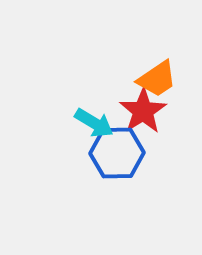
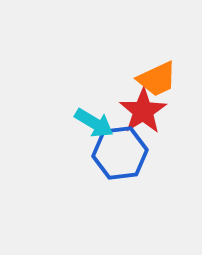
orange trapezoid: rotated 9 degrees clockwise
blue hexagon: moved 3 px right; rotated 6 degrees counterclockwise
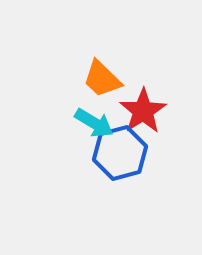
orange trapezoid: moved 55 px left; rotated 69 degrees clockwise
blue hexagon: rotated 8 degrees counterclockwise
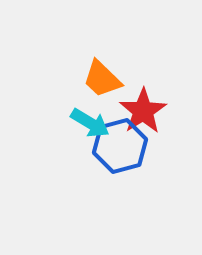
cyan arrow: moved 4 px left
blue hexagon: moved 7 px up
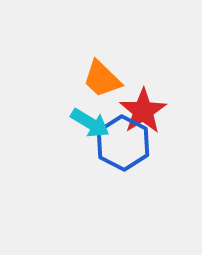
blue hexagon: moved 3 px right, 3 px up; rotated 18 degrees counterclockwise
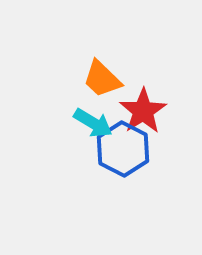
cyan arrow: moved 3 px right
blue hexagon: moved 6 px down
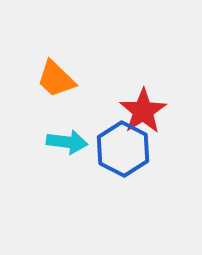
orange trapezoid: moved 46 px left
cyan arrow: moved 26 px left, 19 px down; rotated 24 degrees counterclockwise
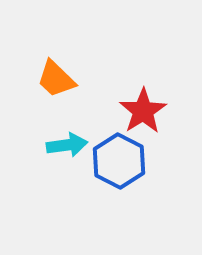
cyan arrow: moved 3 px down; rotated 15 degrees counterclockwise
blue hexagon: moved 4 px left, 12 px down
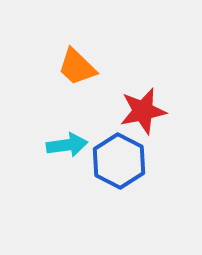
orange trapezoid: moved 21 px right, 12 px up
red star: rotated 21 degrees clockwise
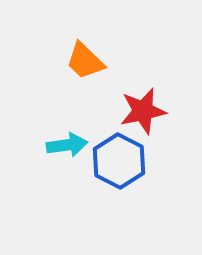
orange trapezoid: moved 8 px right, 6 px up
